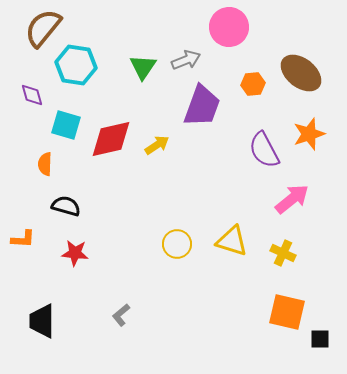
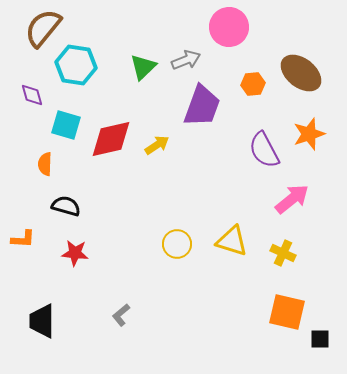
green triangle: rotated 12 degrees clockwise
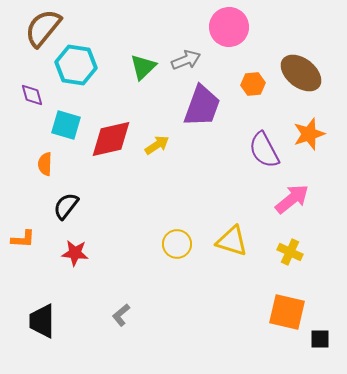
black semicircle: rotated 68 degrees counterclockwise
yellow cross: moved 7 px right, 1 px up
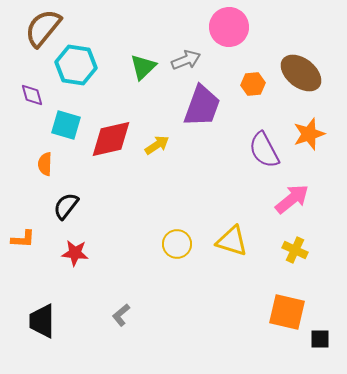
yellow cross: moved 5 px right, 2 px up
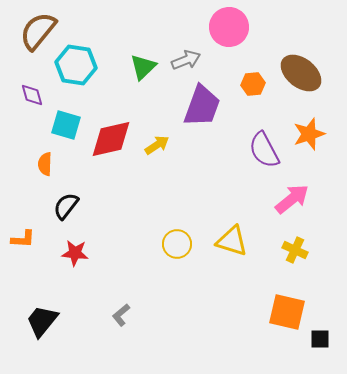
brown semicircle: moved 5 px left, 3 px down
black trapezoid: rotated 39 degrees clockwise
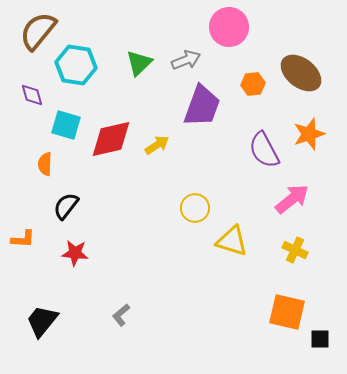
green triangle: moved 4 px left, 4 px up
yellow circle: moved 18 px right, 36 px up
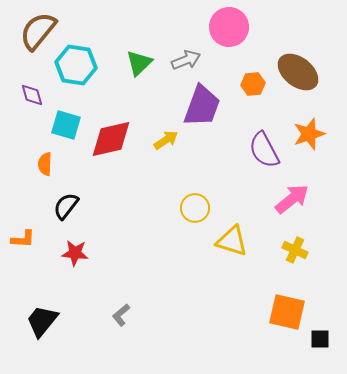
brown ellipse: moved 3 px left, 1 px up
yellow arrow: moved 9 px right, 5 px up
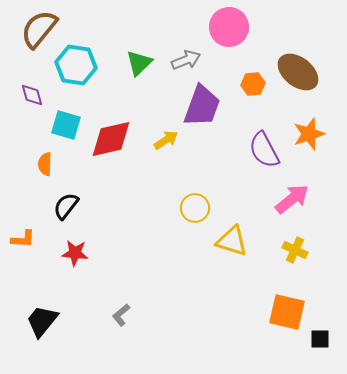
brown semicircle: moved 1 px right, 2 px up
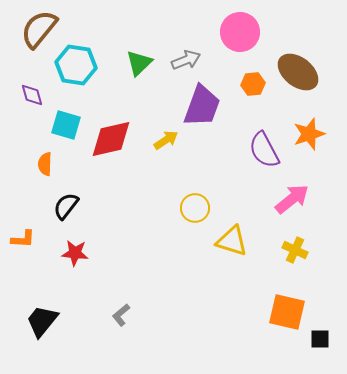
pink circle: moved 11 px right, 5 px down
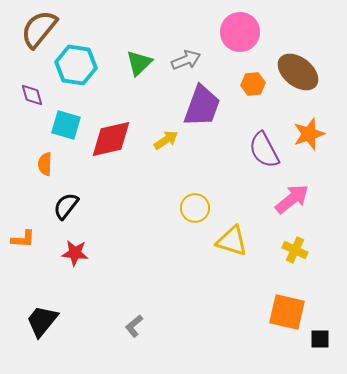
gray L-shape: moved 13 px right, 11 px down
